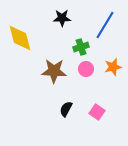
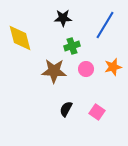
black star: moved 1 px right
green cross: moved 9 px left, 1 px up
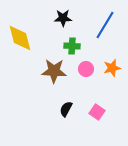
green cross: rotated 21 degrees clockwise
orange star: moved 1 px left, 1 px down
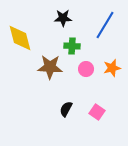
brown star: moved 4 px left, 4 px up
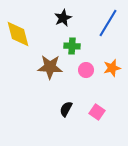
black star: rotated 24 degrees counterclockwise
blue line: moved 3 px right, 2 px up
yellow diamond: moved 2 px left, 4 px up
pink circle: moved 1 px down
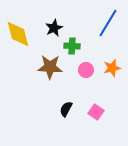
black star: moved 9 px left, 10 px down
pink square: moved 1 px left
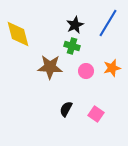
black star: moved 21 px right, 3 px up
green cross: rotated 14 degrees clockwise
pink circle: moved 1 px down
pink square: moved 2 px down
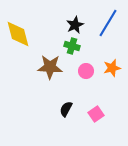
pink square: rotated 21 degrees clockwise
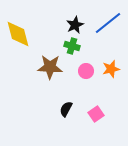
blue line: rotated 20 degrees clockwise
orange star: moved 1 px left, 1 px down
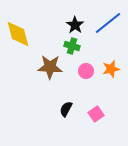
black star: rotated 12 degrees counterclockwise
